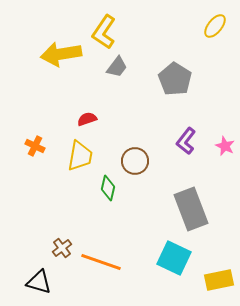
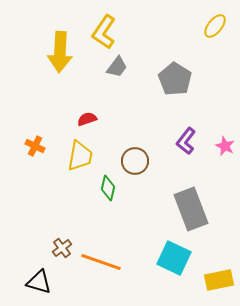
yellow arrow: moved 1 px left, 2 px up; rotated 78 degrees counterclockwise
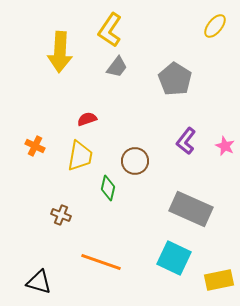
yellow L-shape: moved 6 px right, 2 px up
gray rectangle: rotated 45 degrees counterclockwise
brown cross: moved 1 px left, 33 px up; rotated 30 degrees counterclockwise
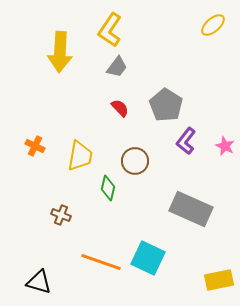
yellow ellipse: moved 2 px left, 1 px up; rotated 10 degrees clockwise
gray pentagon: moved 9 px left, 26 px down
red semicircle: moved 33 px right, 11 px up; rotated 66 degrees clockwise
cyan square: moved 26 px left
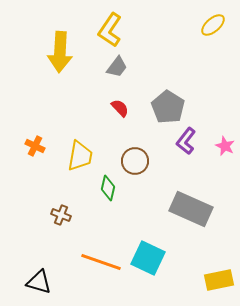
gray pentagon: moved 2 px right, 2 px down
